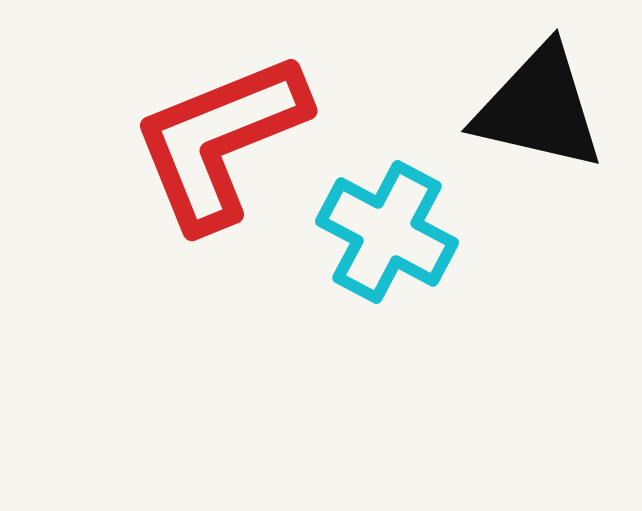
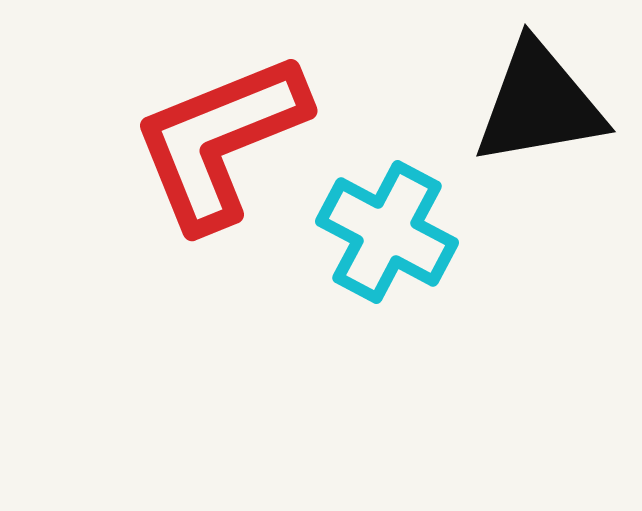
black triangle: moved 4 px up; rotated 23 degrees counterclockwise
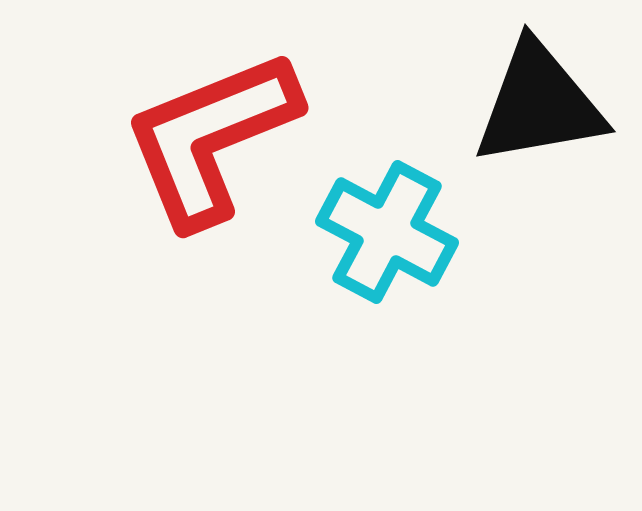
red L-shape: moved 9 px left, 3 px up
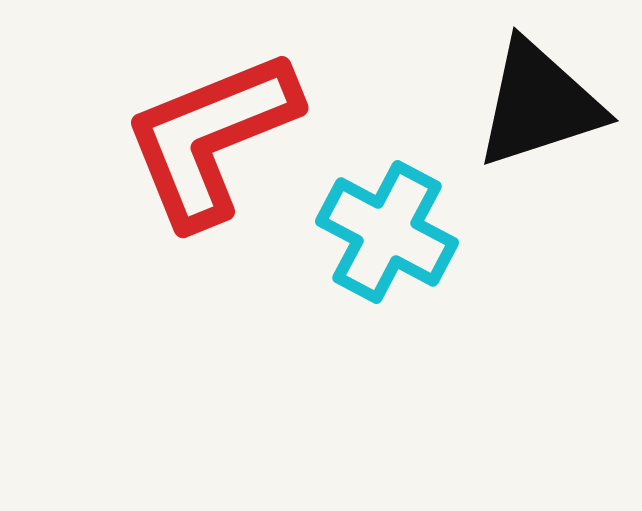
black triangle: rotated 8 degrees counterclockwise
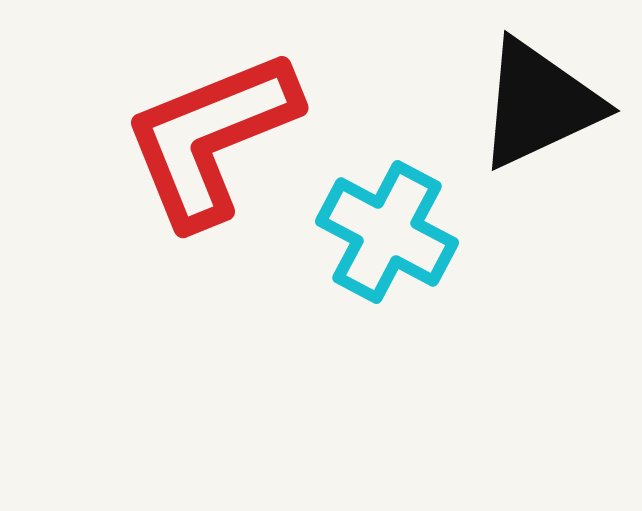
black triangle: rotated 7 degrees counterclockwise
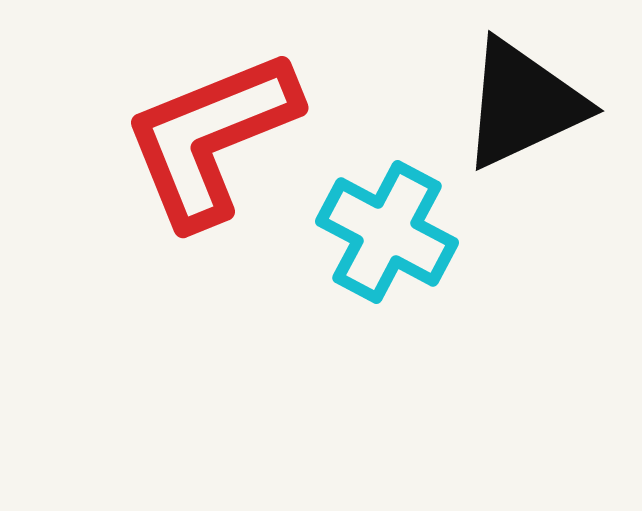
black triangle: moved 16 px left
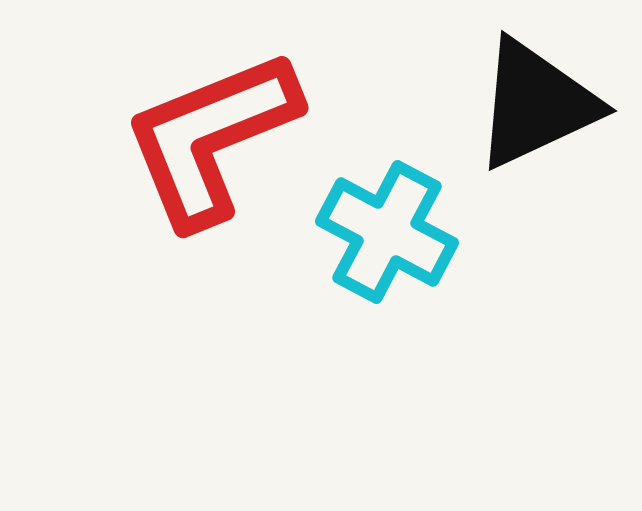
black triangle: moved 13 px right
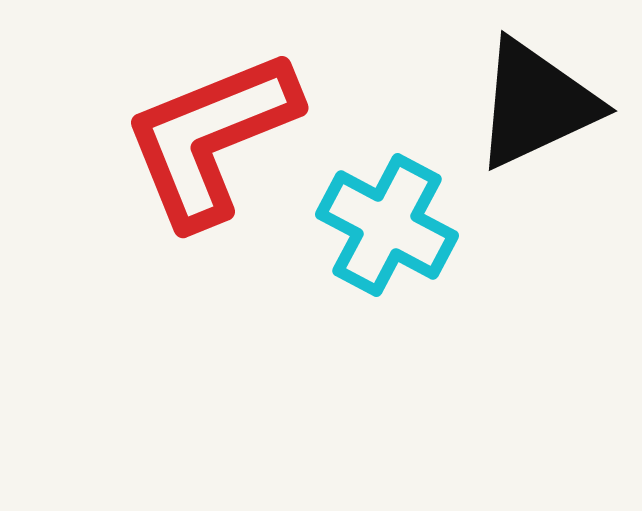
cyan cross: moved 7 px up
